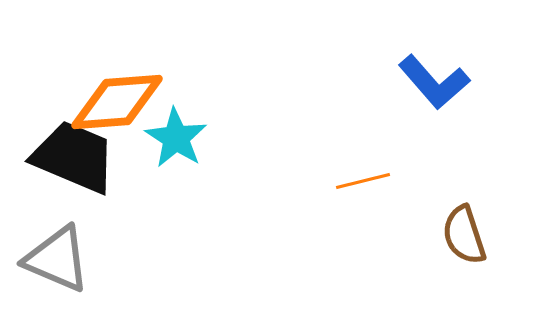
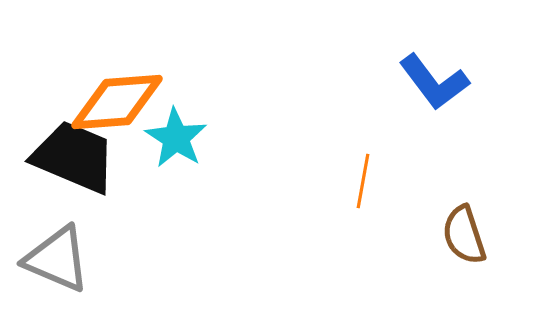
blue L-shape: rotated 4 degrees clockwise
orange line: rotated 66 degrees counterclockwise
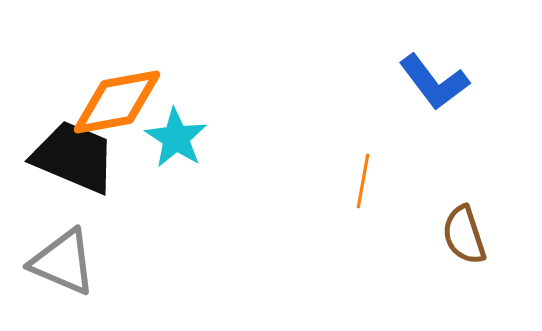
orange diamond: rotated 6 degrees counterclockwise
gray triangle: moved 6 px right, 3 px down
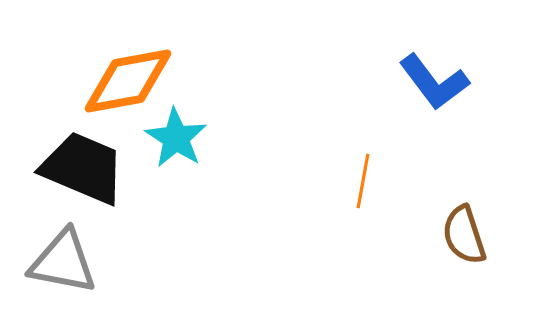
orange diamond: moved 11 px right, 21 px up
black trapezoid: moved 9 px right, 11 px down
gray triangle: rotated 12 degrees counterclockwise
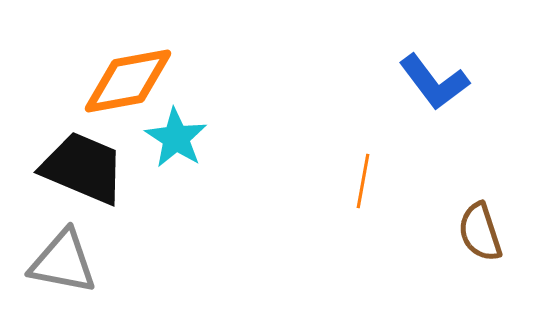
brown semicircle: moved 16 px right, 3 px up
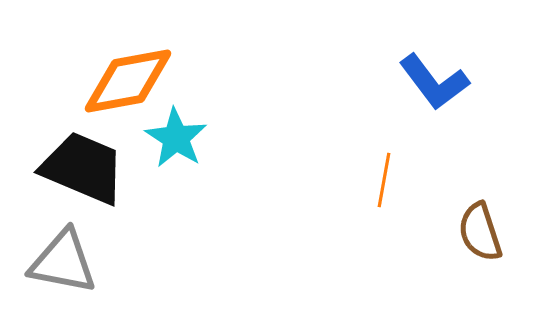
orange line: moved 21 px right, 1 px up
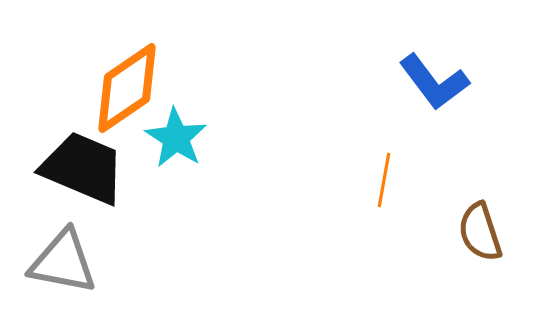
orange diamond: moved 1 px left, 7 px down; rotated 24 degrees counterclockwise
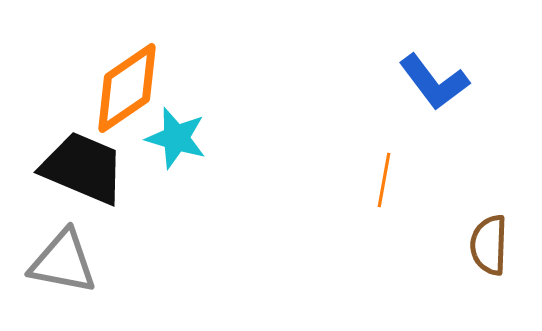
cyan star: rotated 16 degrees counterclockwise
brown semicircle: moved 9 px right, 13 px down; rotated 20 degrees clockwise
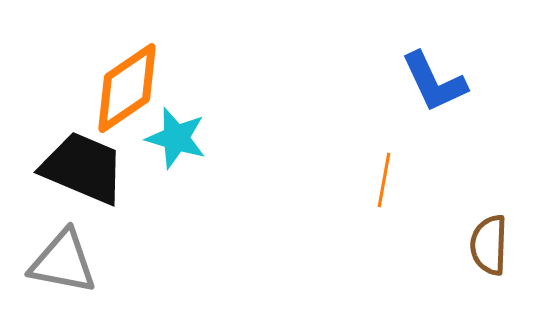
blue L-shape: rotated 12 degrees clockwise
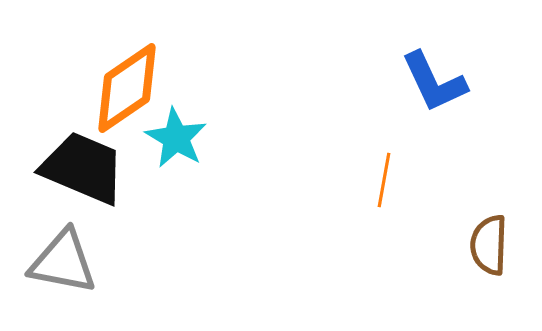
cyan star: rotated 14 degrees clockwise
